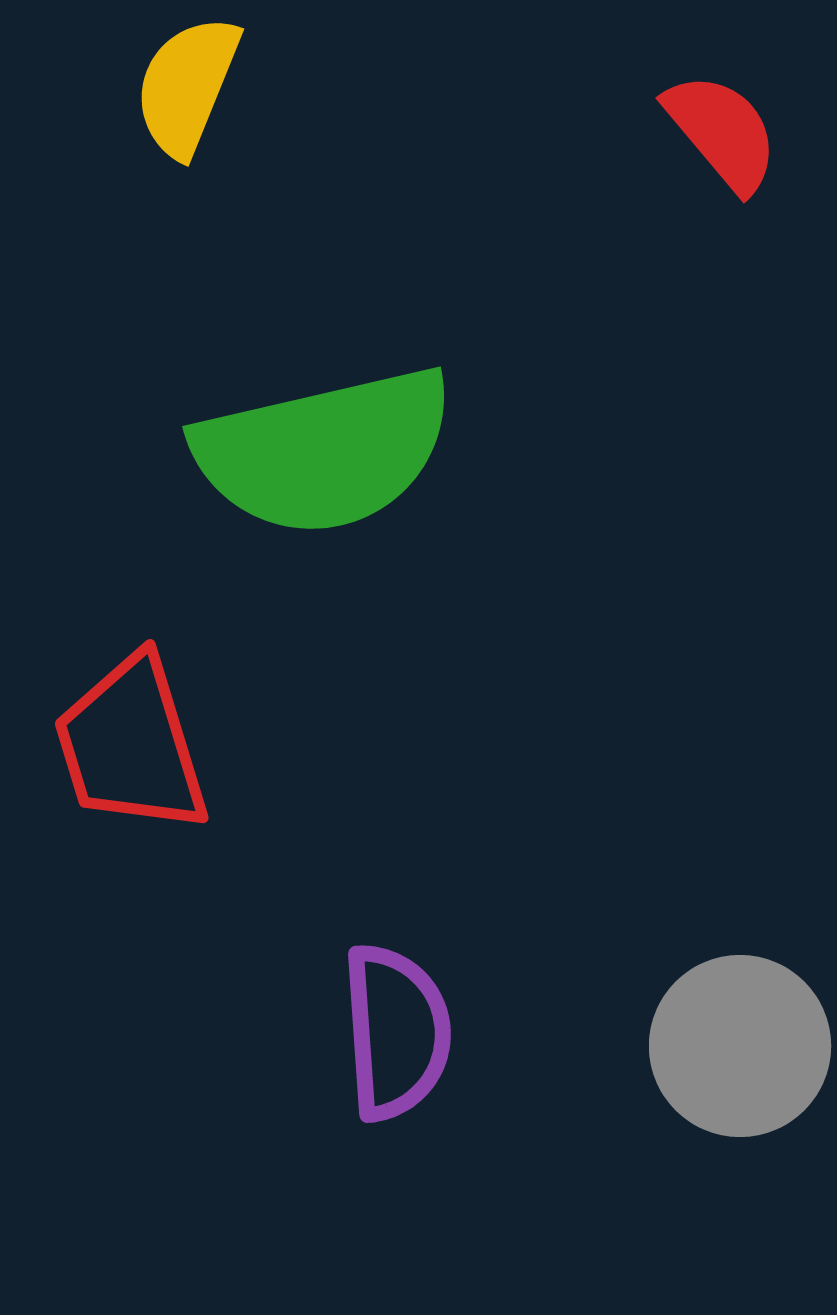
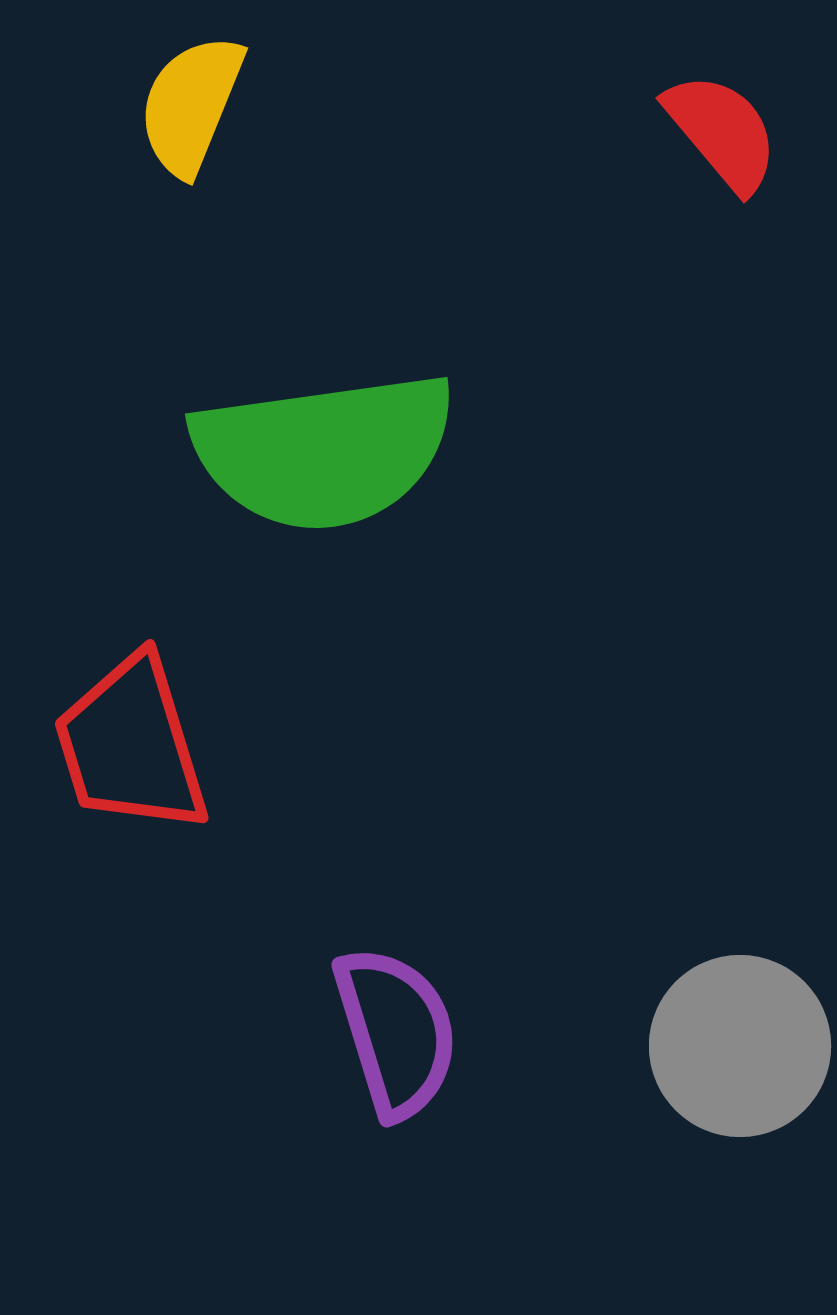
yellow semicircle: moved 4 px right, 19 px down
green semicircle: rotated 5 degrees clockwise
purple semicircle: rotated 13 degrees counterclockwise
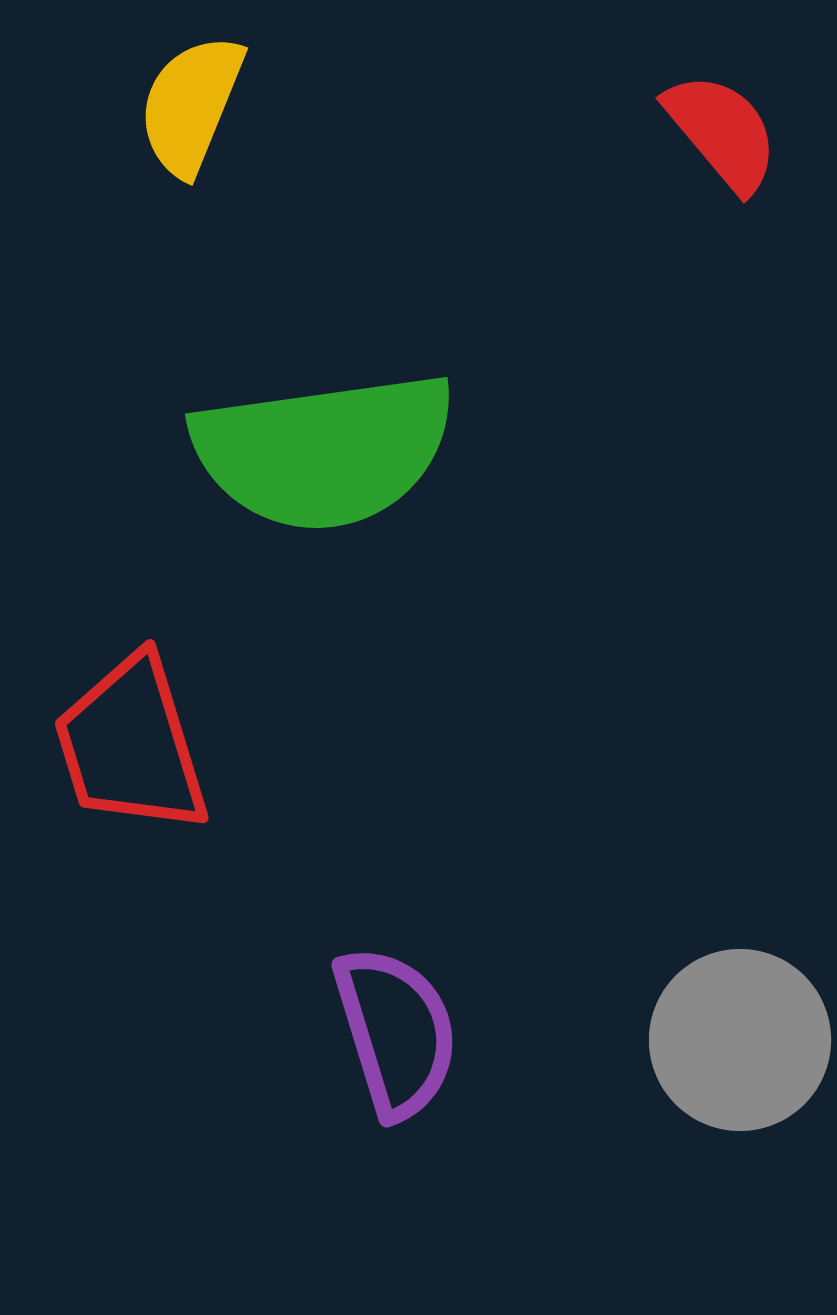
gray circle: moved 6 px up
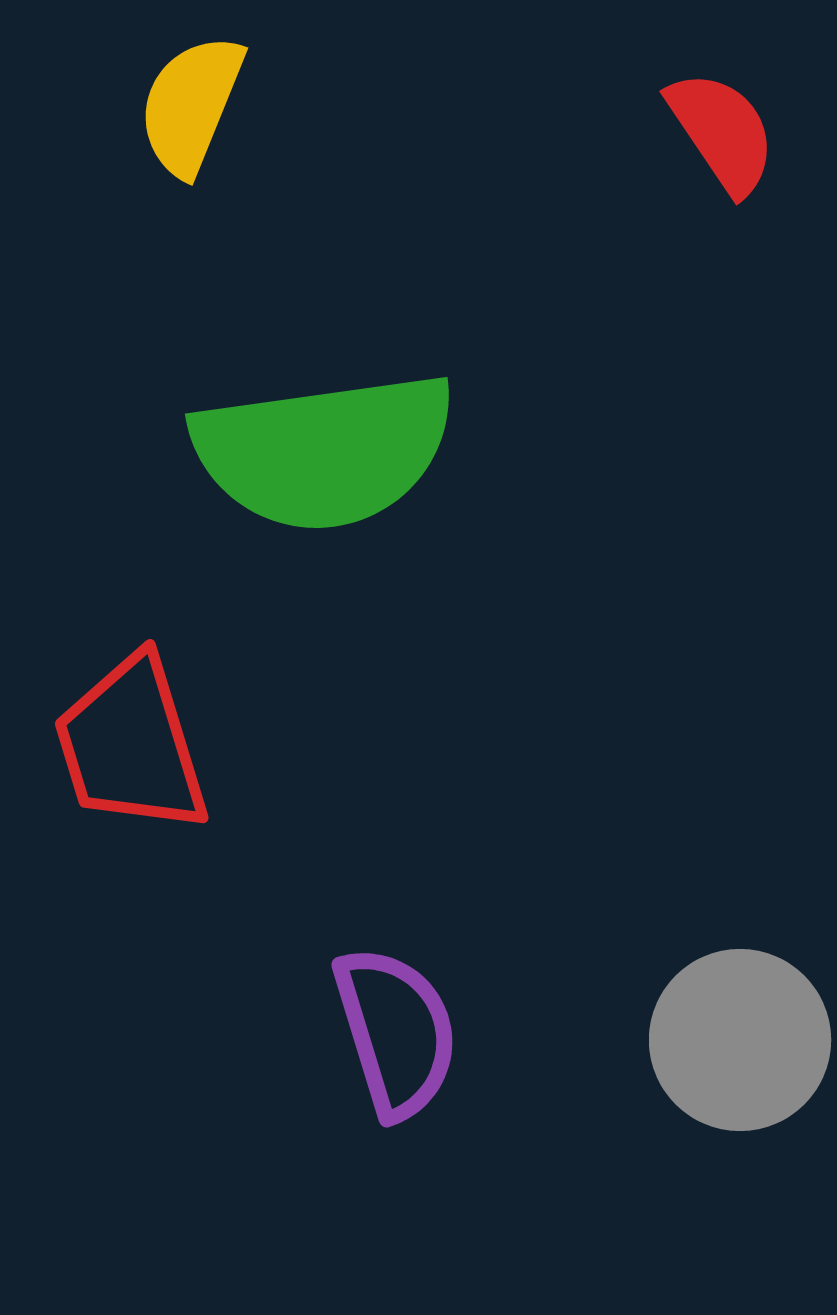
red semicircle: rotated 6 degrees clockwise
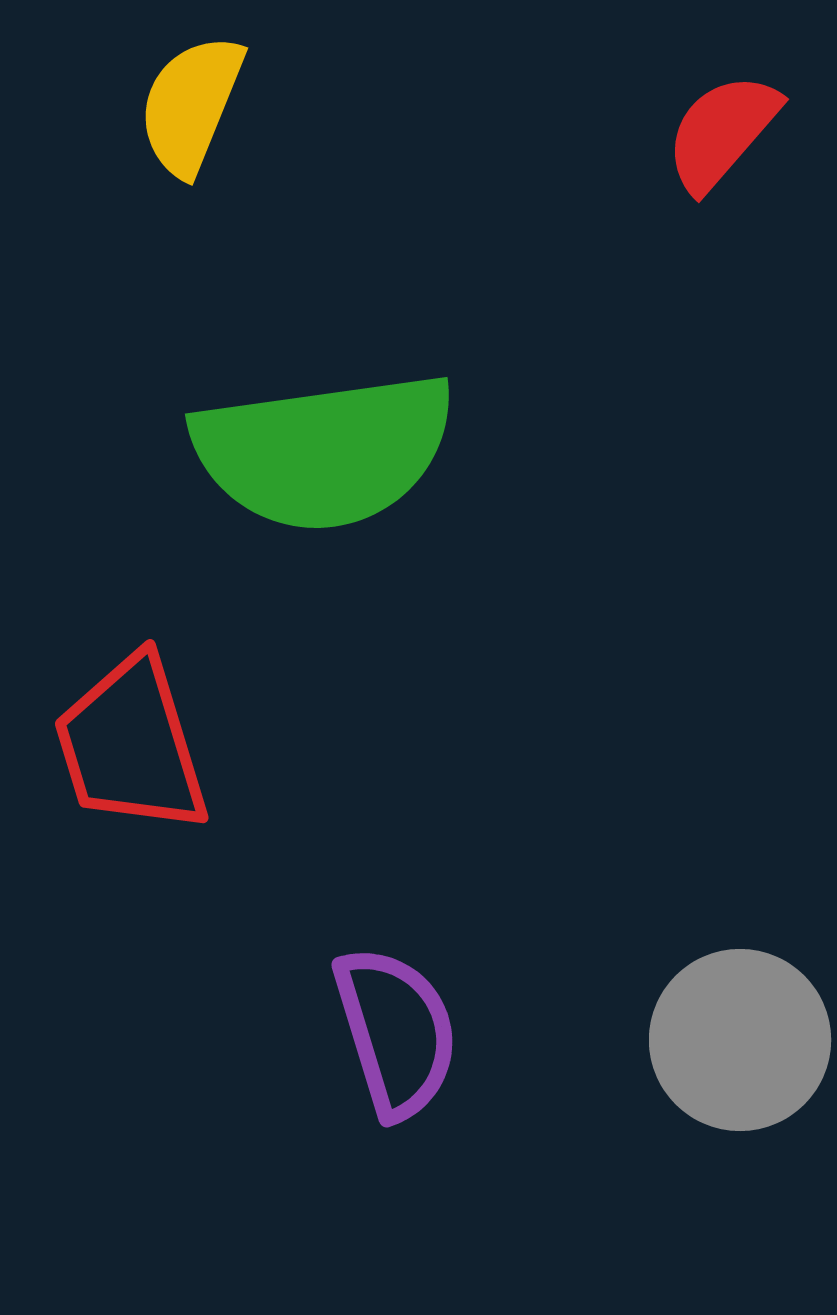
red semicircle: rotated 105 degrees counterclockwise
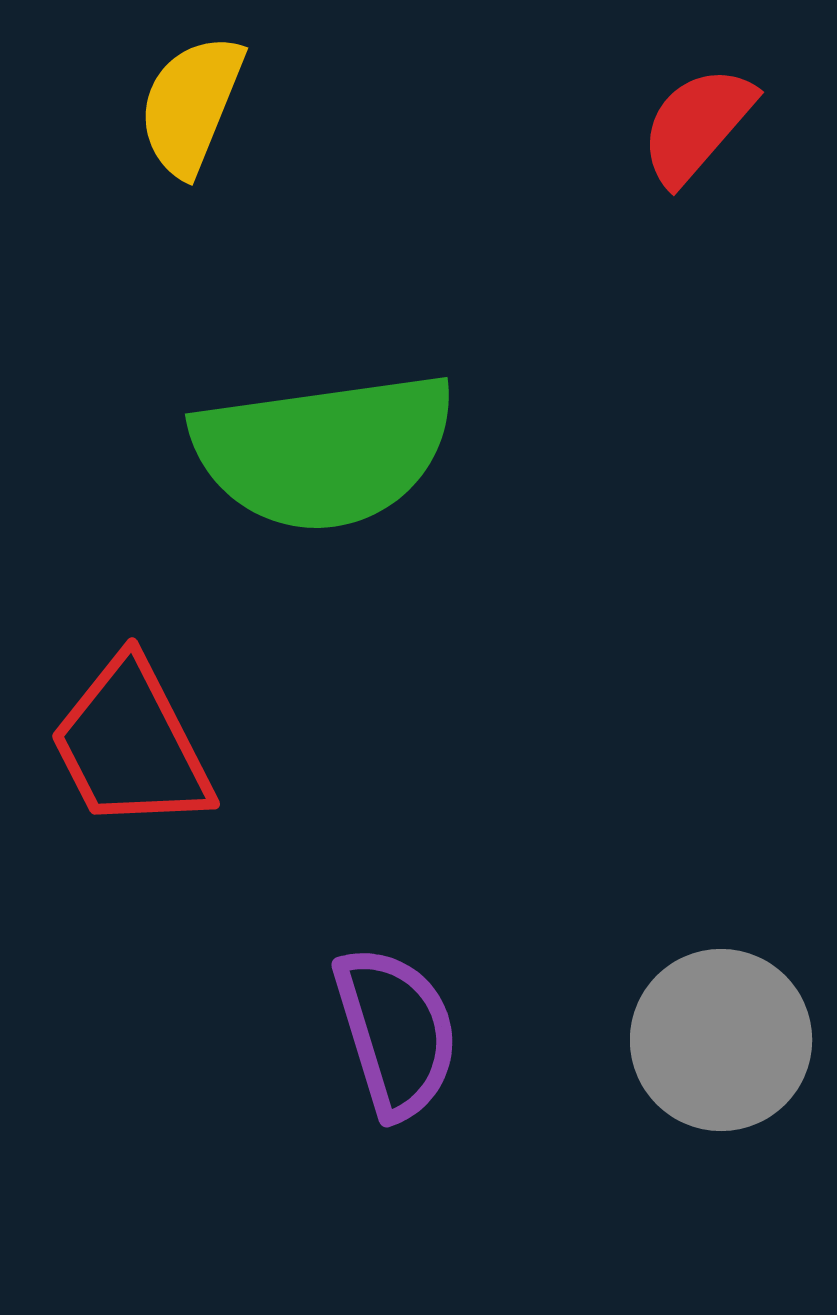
red semicircle: moved 25 px left, 7 px up
red trapezoid: rotated 10 degrees counterclockwise
gray circle: moved 19 px left
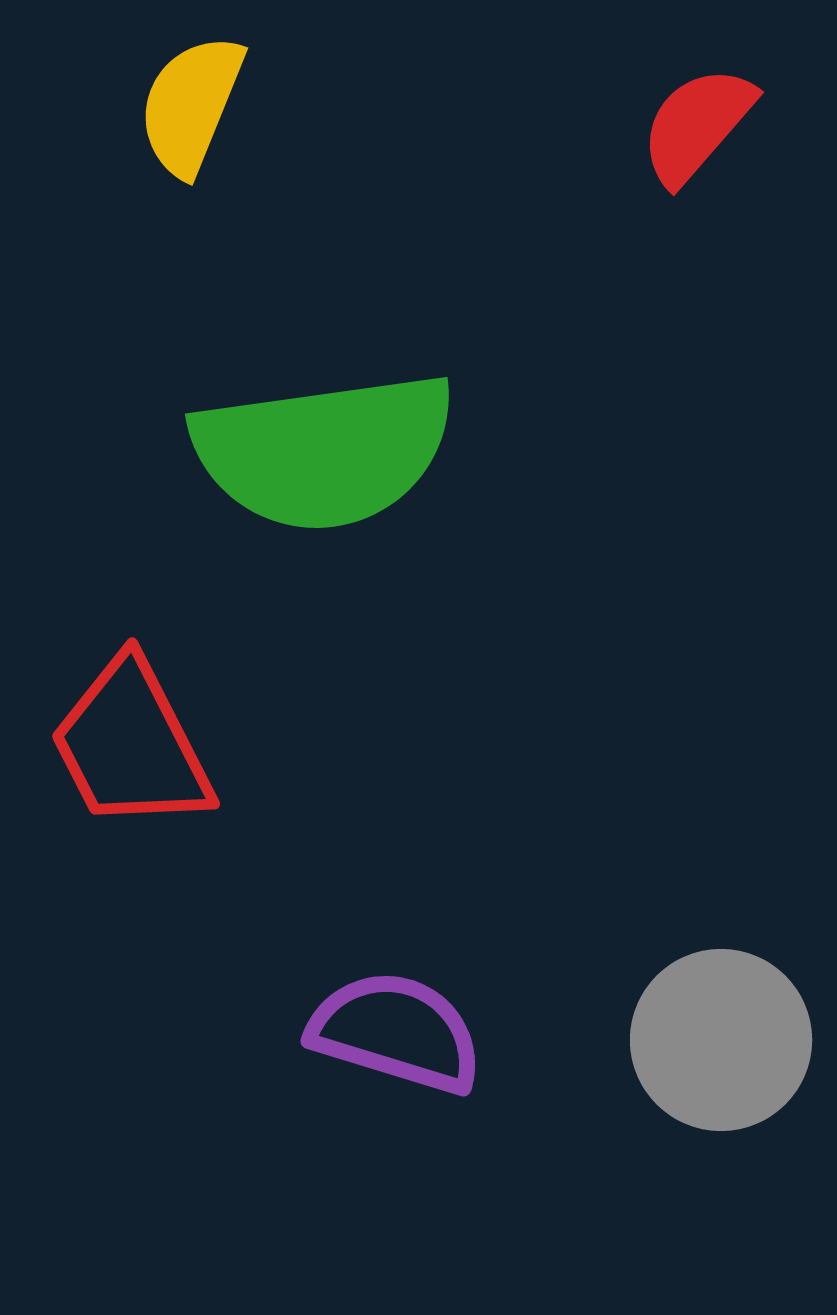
purple semicircle: rotated 56 degrees counterclockwise
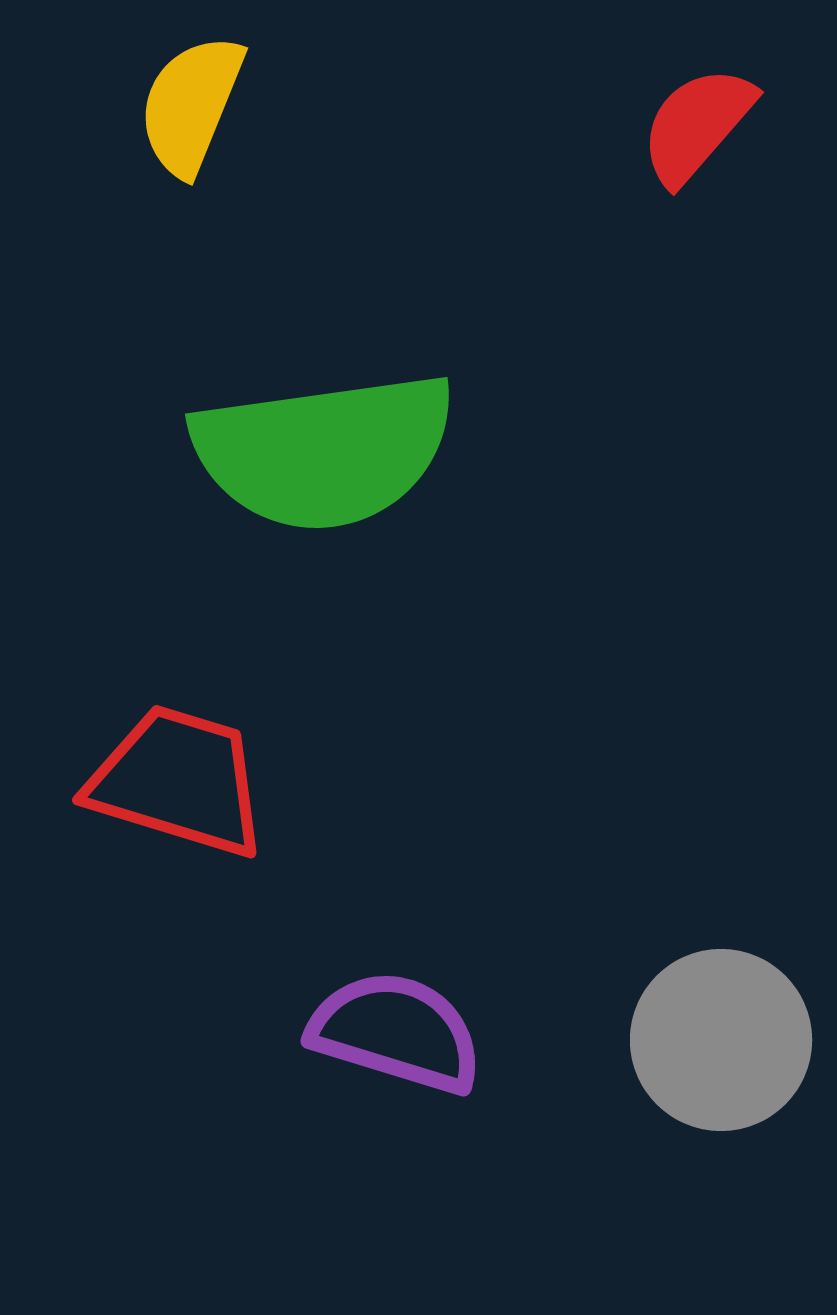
red trapezoid: moved 47 px right, 36 px down; rotated 134 degrees clockwise
